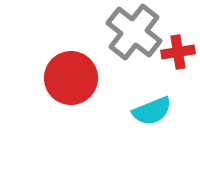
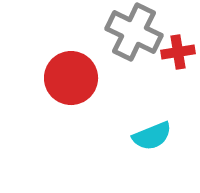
gray cross: rotated 12 degrees counterclockwise
cyan semicircle: moved 25 px down
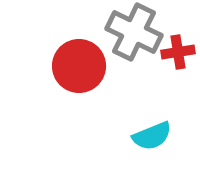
red circle: moved 8 px right, 12 px up
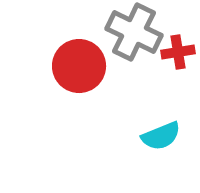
cyan semicircle: moved 9 px right
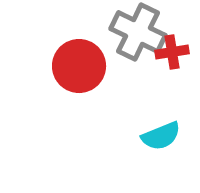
gray cross: moved 4 px right
red cross: moved 6 px left
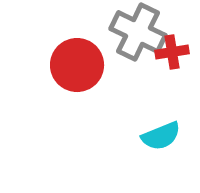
red circle: moved 2 px left, 1 px up
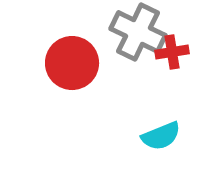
red circle: moved 5 px left, 2 px up
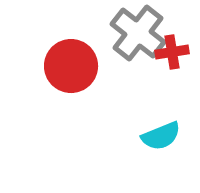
gray cross: moved 1 px down; rotated 12 degrees clockwise
red circle: moved 1 px left, 3 px down
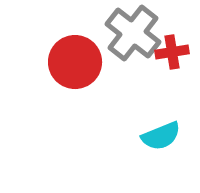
gray cross: moved 5 px left
red circle: moved 4 px right, 4 px up
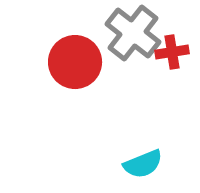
cyan semicircle: moved 18 px left, 28 px down
